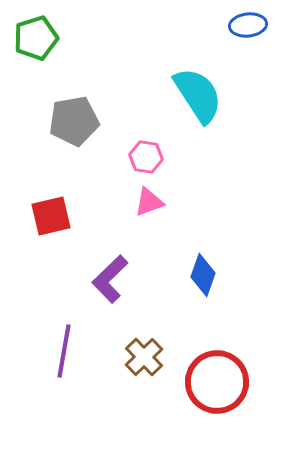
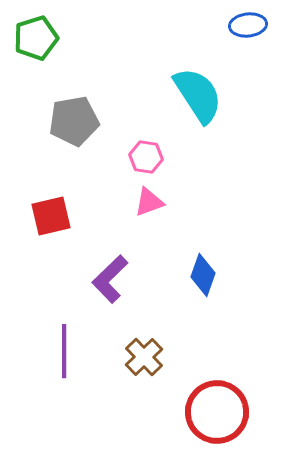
purple line: rotated 10 degrees counterclockwise
red circle: moved 30 px down
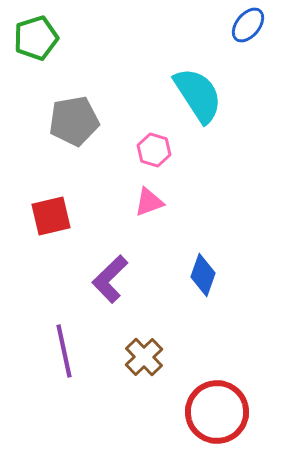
blue ellipse: rotated 45 degrees counterclockwise
pink hexagon: moved 8 px right, 7 px up; rotated 8 degrees clockwise
purple line: rotated 12 degrees counterclockwise
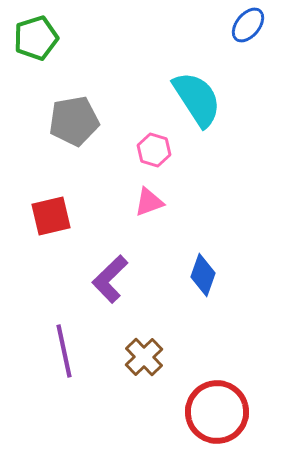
cyan semicircle: moved 1 px left, 4 px down
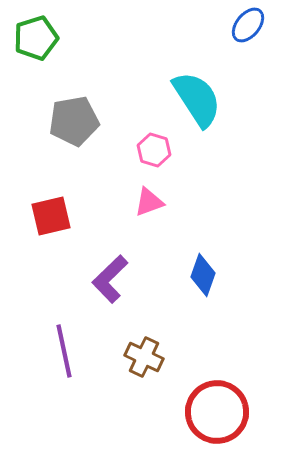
brown cross: rotated 21 degrees counterclockwise
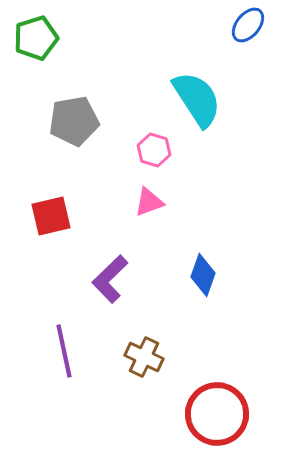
red circle: moved 2 px down
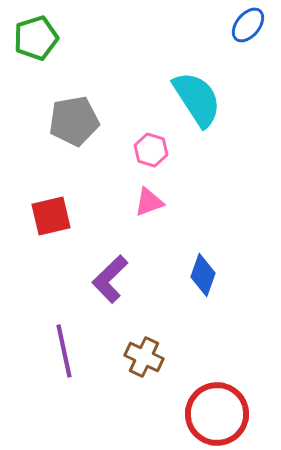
pink hexagon: moved 3 px left
